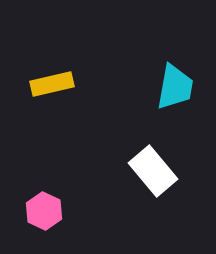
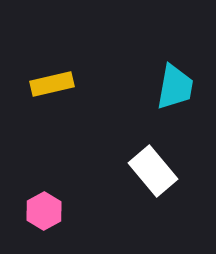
pink hexagon: rotated 6 degrees clockwise
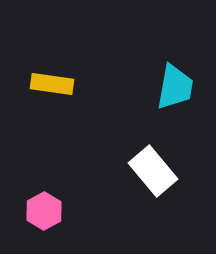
yellow rectangle: rotated 21 degrees clockwise
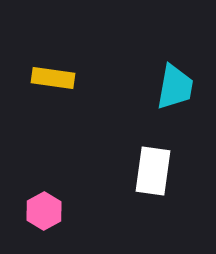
yellow rectangle: moved 1 px right, 6 px up
white rectangle: rotated 48 degrees clockwise
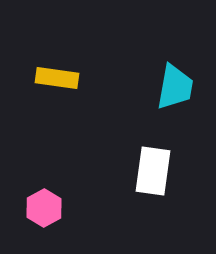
yellow rectangle: moved 4 px right
pink hexagon: moved 3 px up
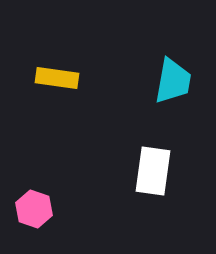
cyan trapezoid: moved 2 px left, 6 px up
pink hexagon: moved 10 px left, 1 px down; rotated 12 degrees counterclockwise
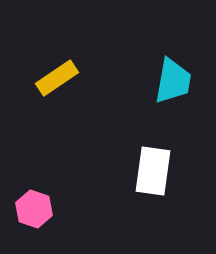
yellow rectangle: rotated 42 degrees counterclockwise
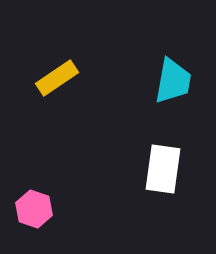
white rectangle: moved 10 px right, 2 px up
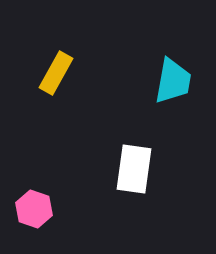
yellow rectangle: moved 1 px left, 5 px up; rotated 27 degrees counterclockwise
white rectangle: moved 29 px left
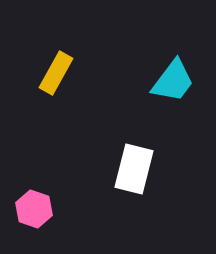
cyan trapezoid: rotated 27 degrees clockwise
white rectangle: rotated 6 degrees clockwise
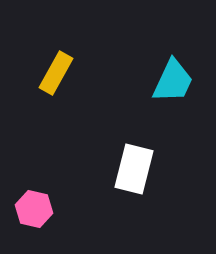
cyan trapezoid: rotated 12 degrees counterclockwise
pink hexagon: rotated 6 degrees counterclockwise
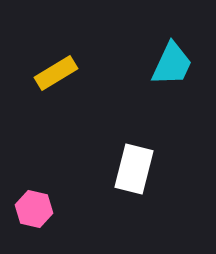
yellow rectangle: rotated 30 degrees clockwise
cyan trapezoid: moved 1 px left, 17 px up
